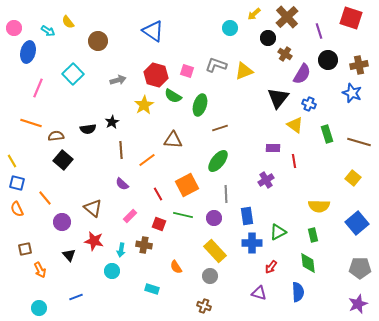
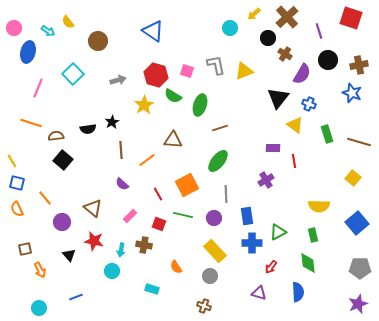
gray L-shape at (216, 65): rotated 60 degrees clockwise
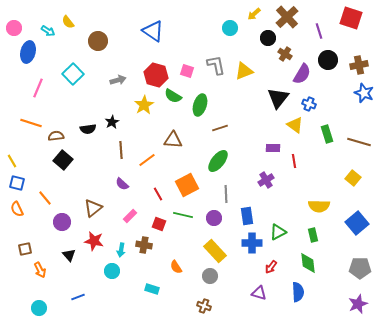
blue star at (352, 93): moved 12 px right
brown triangle at (93, 208): rotated 42 degrees clockwise
blue line at (76, 297): moved 2 px right
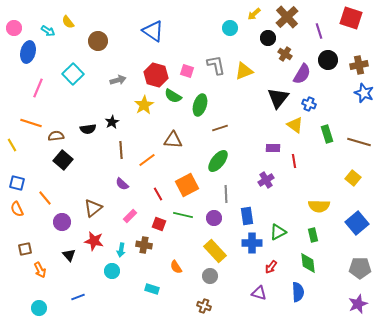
yellow line at (12, 161): moved 16 px up
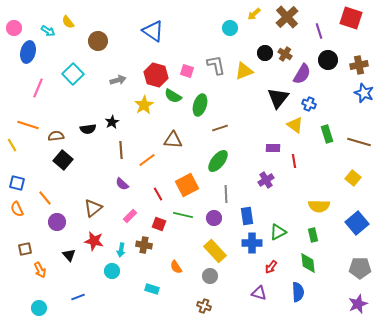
black circle at (268, 38): moved 3 px left, 15 px down
orange line at (31, 123): moved 3 px left, 2 px down
purple circle at (62, 222): moved 5 px left
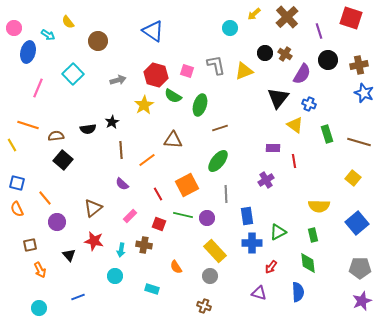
cyan arrow at (48, 31): moved 4 px down
purple circle at (214, 218): moved 7 px left
brown square at (25, 249): moved 5 px right, 4 px up
cyan circle at (112, 271): moved 3 px right, 5 px down
purple star at (358, 304): moved 4 px right, 3 px up
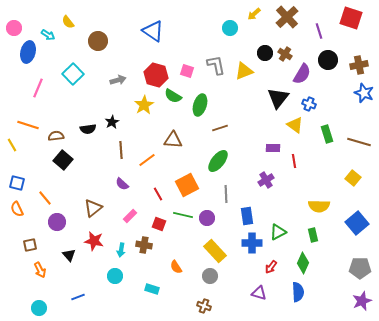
green diamond at (308, 263): moved 5 px left; rotated 30 degrees clockwise
